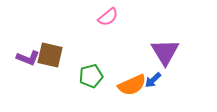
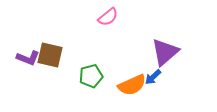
purple triangle: rotated 20 degrees clockwise
blue arrow: moved 3 px up
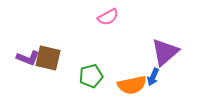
pink semicircle: rotated 10 degrees clockwise
brown square: moved 2 px left, 3 px down
blue arrow: rotated 24 degrees counterclockwise
orange semicircle: rotated 12 degrees clockwise
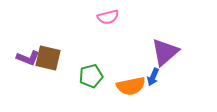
pink semicircle: rotated 15 degrees clockwise
orange semicircle: moved 1 px left, 1 px down
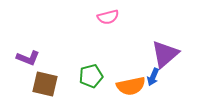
purple triangle: moved 2 px down
brown square: moved 3 px left, 26 px down
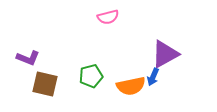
purple triangle: rotated 12 degrees clockwise
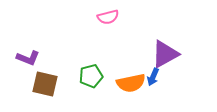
orange semicircle: moved 3 px up
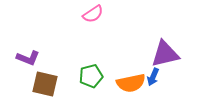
pink semicircle: moved 15 px left, 3 px up; rotated 20 degrees counterclockwise
purple triangle: rotated 16 degrees clockwise
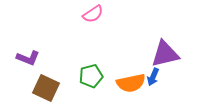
brown square: moved 1 px right, 4 px down; rotated 12 degrees clockwise
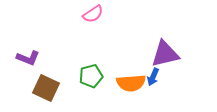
orange semicircle: rotated 8 degrees clockwise
